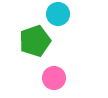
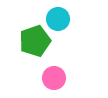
cyan circle: moved 5 px down
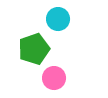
green pentagon: moved 1 px left, 8 px down
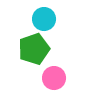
cyan circle: moved 14 px left
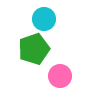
pink circle: moved 6 px right, 2 px up
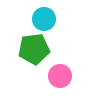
green pentagon: rotated 12 degrees clockwise
